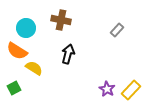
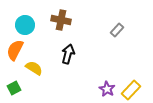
cyan circle: moved 1 px left, 3 px up
orange semicircle: moved 2 px left, 1 px up; rotated 85 degrees clockwise
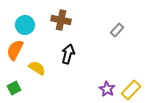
yellow semicircle: moved 3 px right
